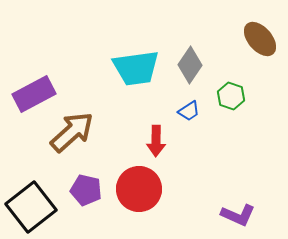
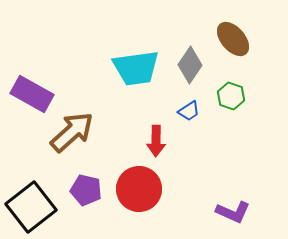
brown ellipse: moved 27 px left
purple rectangle: moved 2 px left; rotated 57 degrees clockwise
purple L-shape: moved 5 px left, 3 px up
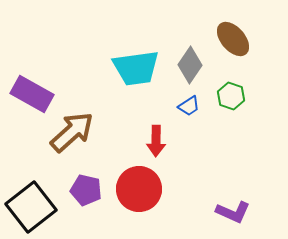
blue trapezoid: moved 5 px up
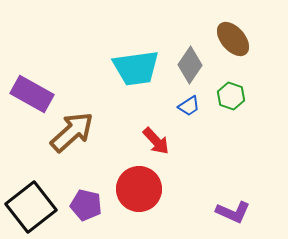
red arrow: rotated 44 degrees counterclockwise
purple pentagon: moved 15 px down
